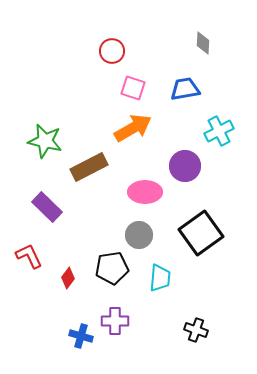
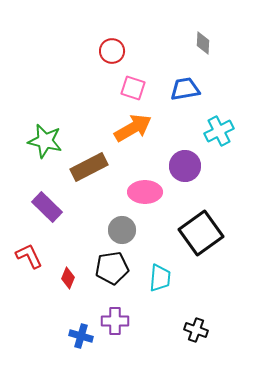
gray circle: moved 17 px left, 5 px up
red diamond: rotated 15 degrees counterclockwise
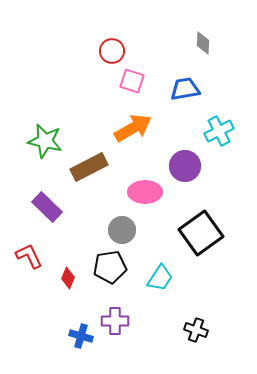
pink square: moved 1 px left, 7 px up
black pentagon: moved 2 px left, 1 px up
cyan trapezoid: rotated 28 degrees clockwise
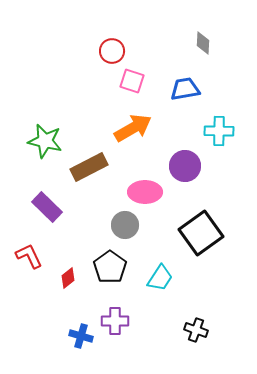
cyan cross: rotated 28 degrees clockwise
gray circle: moved 3 px right, 5 px up
black pentagon: rotated 28 degrees counterclockwise
red diamond: rotated 30 degrees clockwise
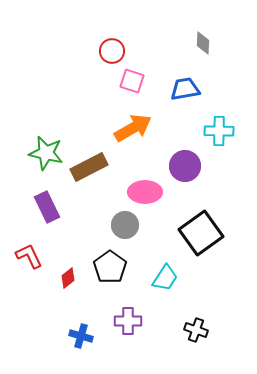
green star: moved 1 px right, 12 px down
purple rectangle: rotated 20 degrees clockwise
cyan trapezoid: moved 5 px right
purple cross: moved 13 px right
